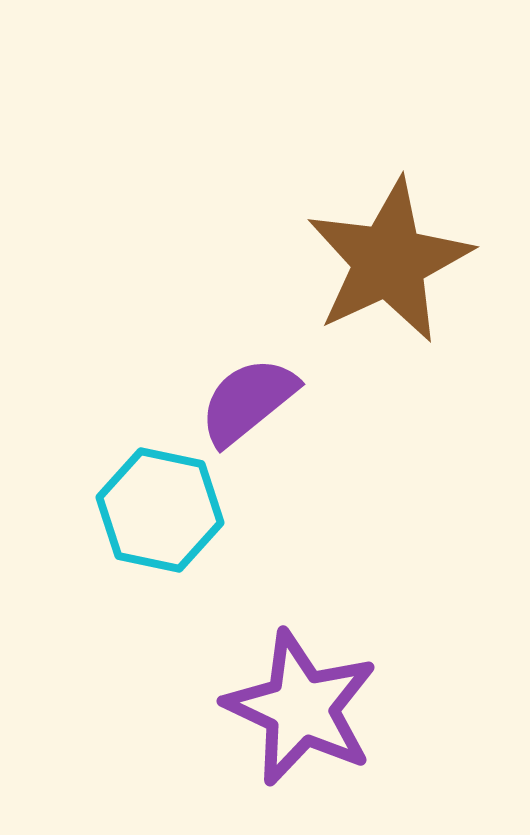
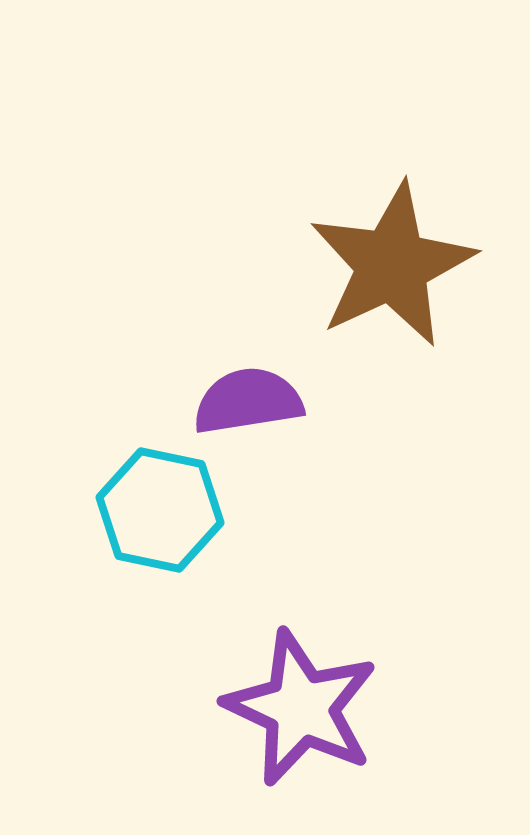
brown star: moved 3 px right, 4 px down
purple semicircle: rotated 30 degrees clockwise
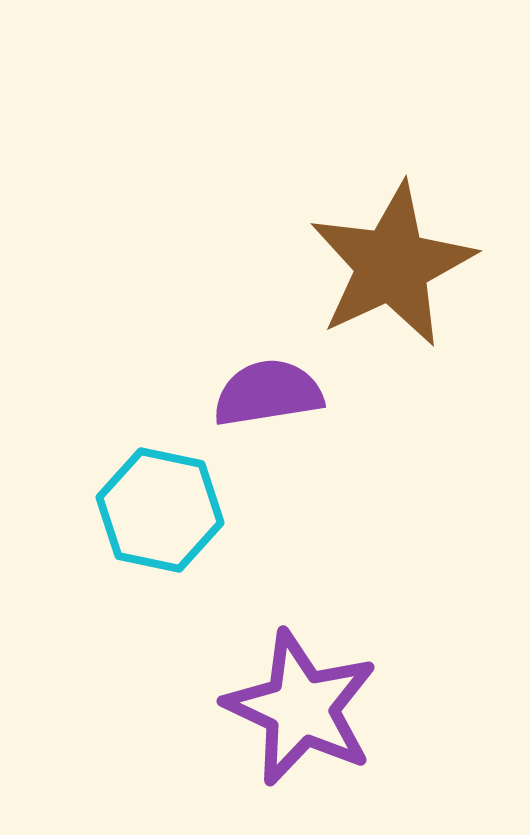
purple semicircle: moved 20 px right, 8 px up
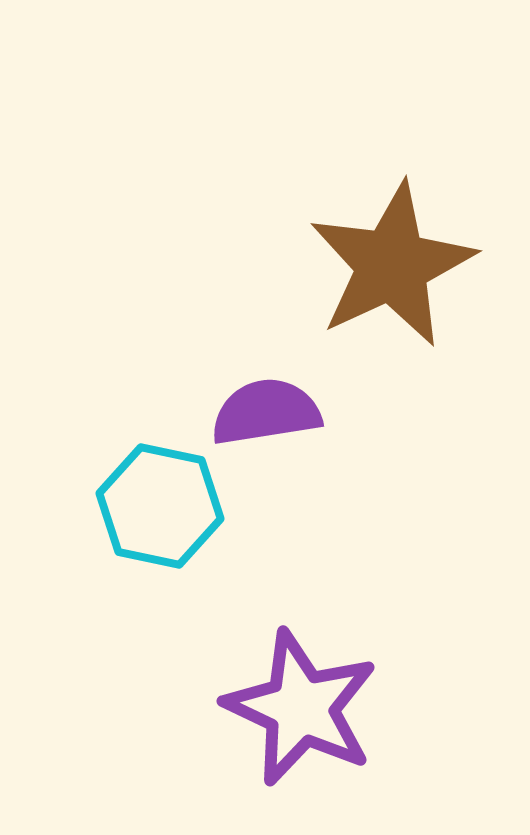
purple semicircle: moved 2 px left, 19 px down
cyan hexagon: moved 4 px up
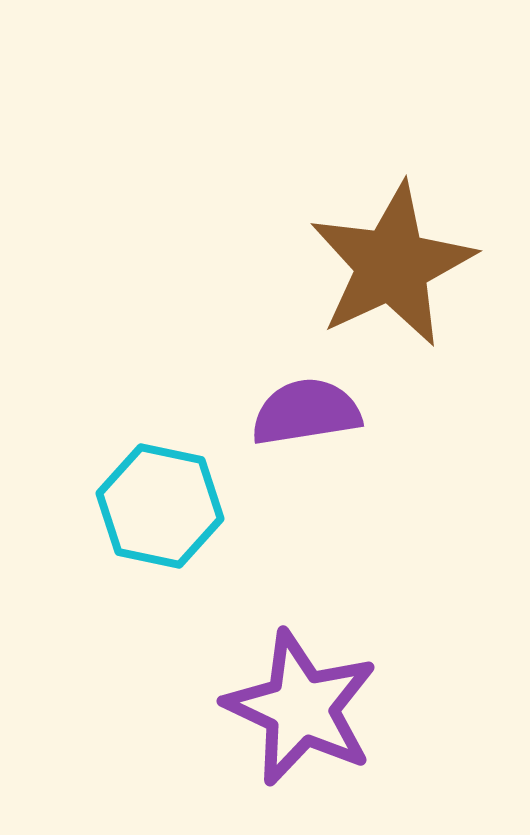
purple semicircle: moved 40 px right
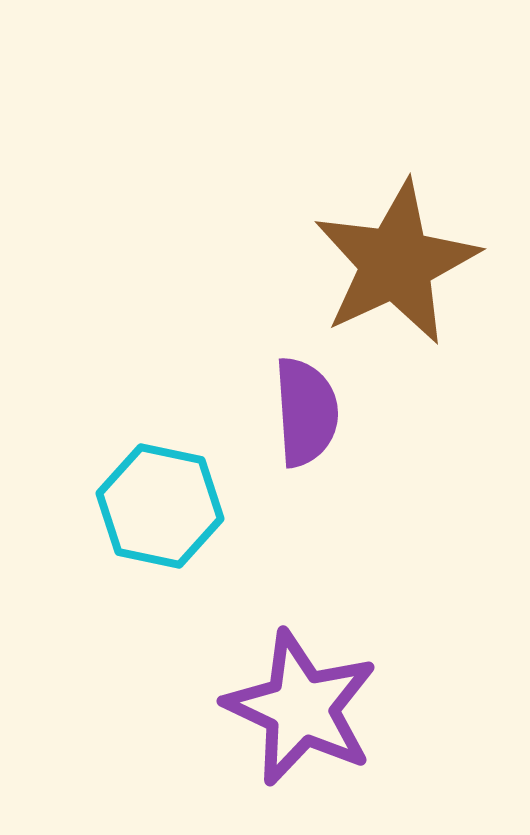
brown star: moved 4 px right, 2 px up
purple semicircle: rotated 95 degrees clockwise
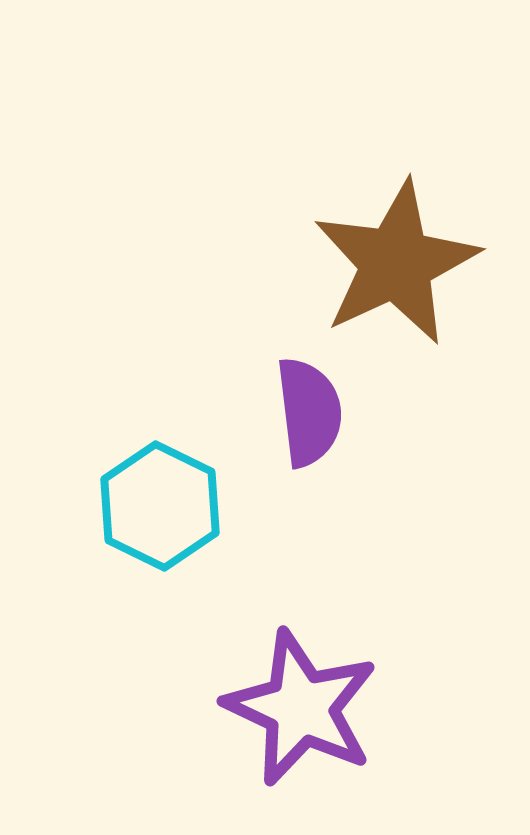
purple semicircle: moved 3 px right; rotated 3 degrees counterclockwise
cyan hexagon: rotated 14 degrees clockwise
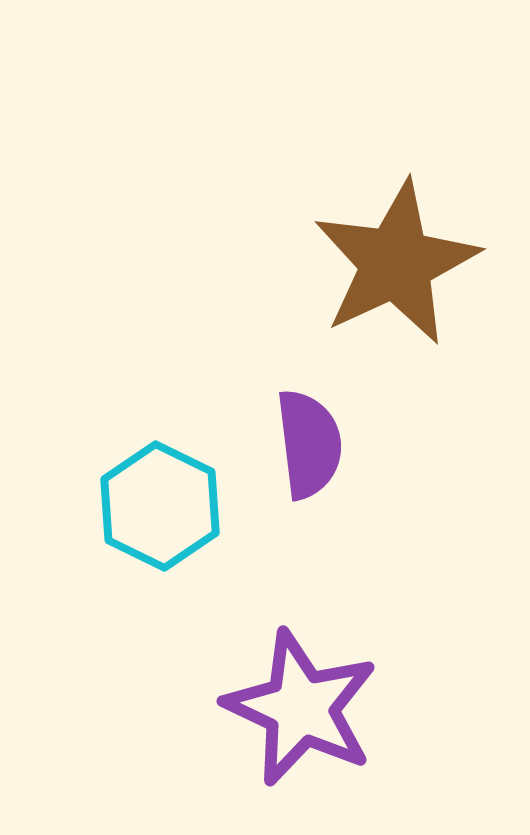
purple semicircle: moved 32 px down
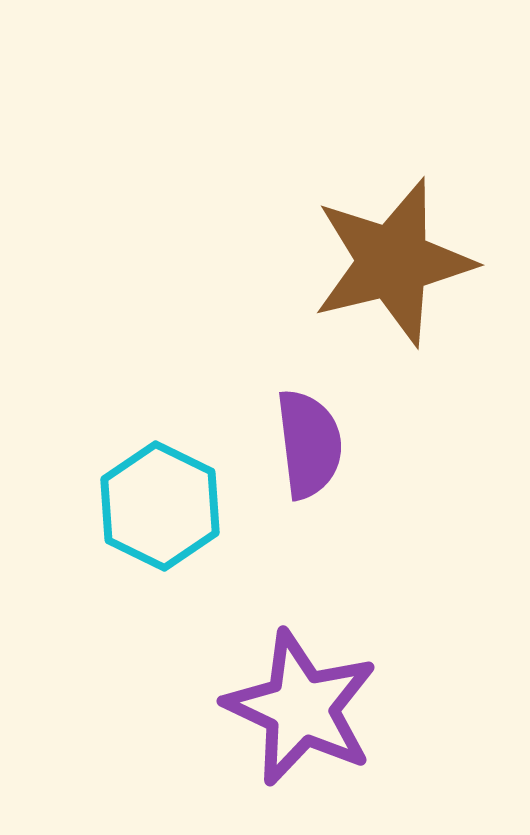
brown star: moved 3 px left, 1 px up; rotated 11 degrees clockwise
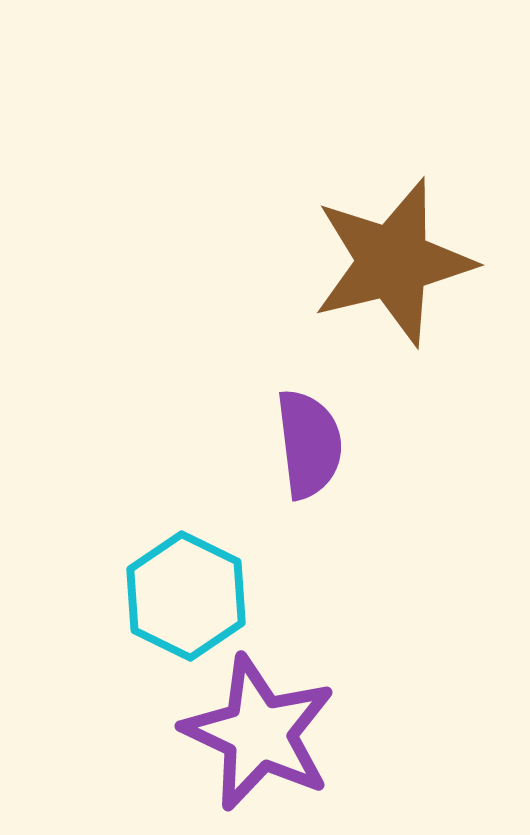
cyan hexagon: moved 26 px right, 90 px down
purple star: moved 42 px left, 25 px down
